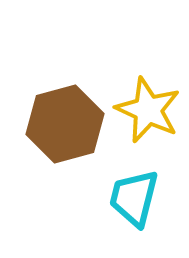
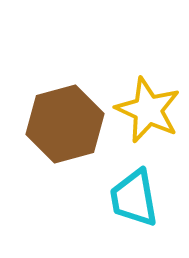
cyan trapezoid: rotated 24 degrees counterclockwise
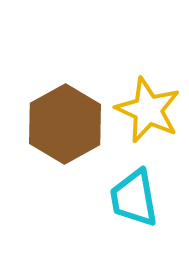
brown hexagon: rotated 14 degrees counterclockwise
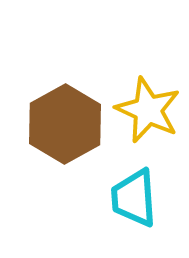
cyan trapezoid: rotated 6 degrees clockwise
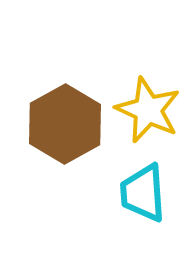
cyan trapezoid: moved 9 px right, 5 px up
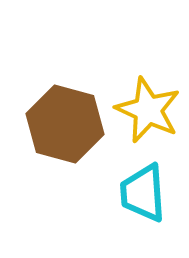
brown hexagon: rotated 16 degrees counterclockwise
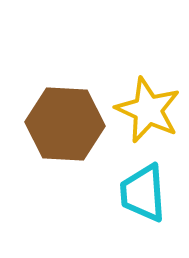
brown hexagon: rotated 12 degrees counterclockwise
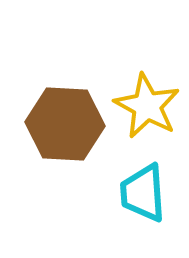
yellow star: moved 1 px left, 4 px up; rotated 4 degrees clockwise
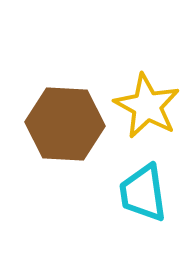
cyan trapezoid: rotated 4 degrees counterclockwise
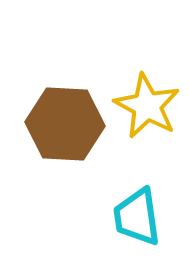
cyan trapezoid: moved 6 px left, 24 px down
